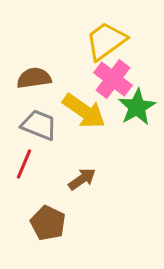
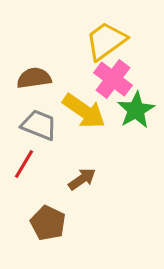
green star: moved 1 px left, 3 px down
red line: rotated 8 degrees clockwise
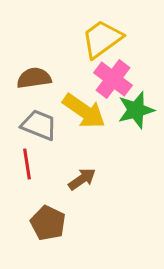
yellow trapezoid: moved 4 px left, 2 px up
green star: rotated 15 degrees clockwise
red line: moved 3 px right; rotated 40 degrees counterclockwise
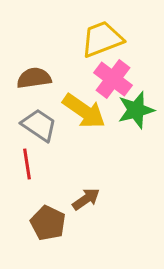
yellow trapezoid: rotated 15 degrees clockwise
gray trapezoid: rotated 12 degrees clockwise
brown arrow: moved 4 px right, 20 px down
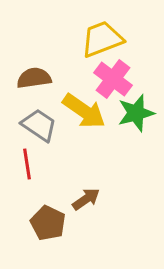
green star: moved 3 px down
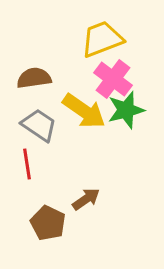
green star: moved 10 px left, 3 px up
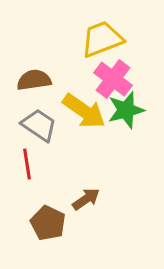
brown semicircle: moved 2 px down
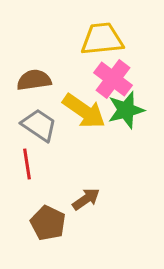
yellow trapezoid: rotated 15 degrees clockwise
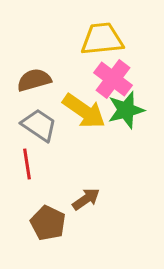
brown semicircle: rotated 8 degrees counterclockwise
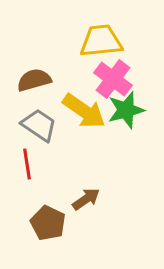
yellow trapezoid: moved 1 px left, 2 px down
